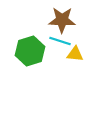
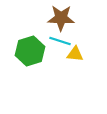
brown star: moved 1 px left, 2 px up
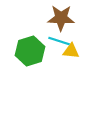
cyan line: moved 1 px left
yellow triangle: moved 4 px left, 3 px up
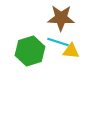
cyan line: moved 1 px left, 1 px down
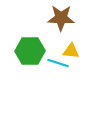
cyan line: moved 21 px down
green hexagon: rotated 16 degrees clockwise
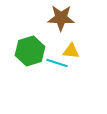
green hexagon: rotated 16 degrees counterclockwise
cyan line: moved 1 px left
